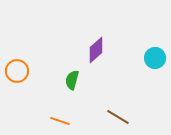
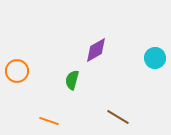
purple diamond: rotated 12 degrees clockwise
orange line: moved 11 px left
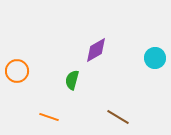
orange line: moved 4 px up
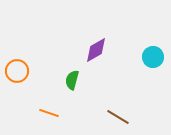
cyan circle: moved 2 px left, 1 px up
orange line: moved 4 px up
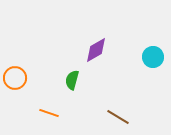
orange circle: moved 2 px left, 7 px down
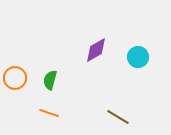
cyan circle: moved 15 px left
green semicircle: moved 22 px left
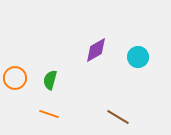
orange line: moved 1 px down
